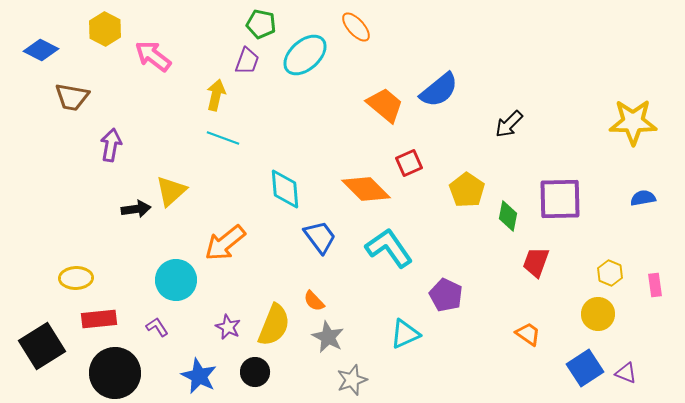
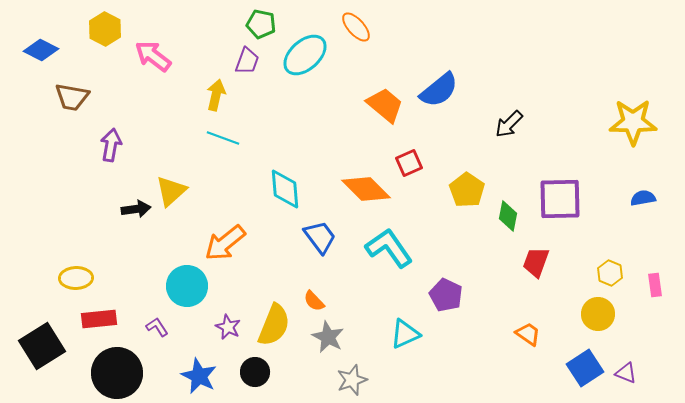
cyan circle at (176, 280): moved 11 px right, 6 px down
black circle at (115, 373): moved 2 px right
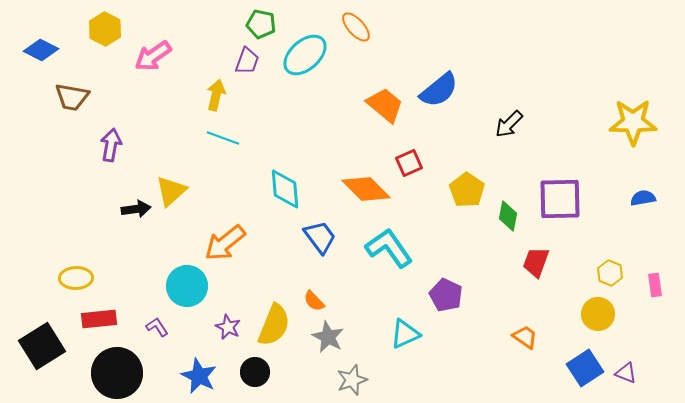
pink arrow at (153, 56): rotated 72 degrees counterclockwise
orange trapezoid at (528, 334): moved 3 px left, 3 px down
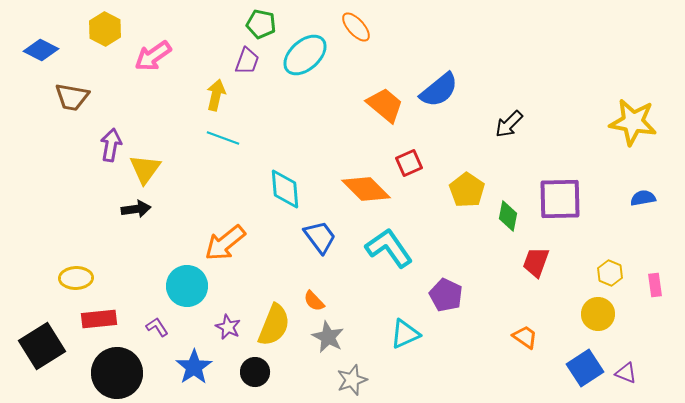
yellow star at (633, 122): rotated 9 degrees clockwise
yellow triangle at (171, 191): moved 26 px left, 22 px up; rotated 12 degrees counterclockwise
blue star at (199, 376): moved 5 px left, 9 px up; rotated 12 degrees clockwise
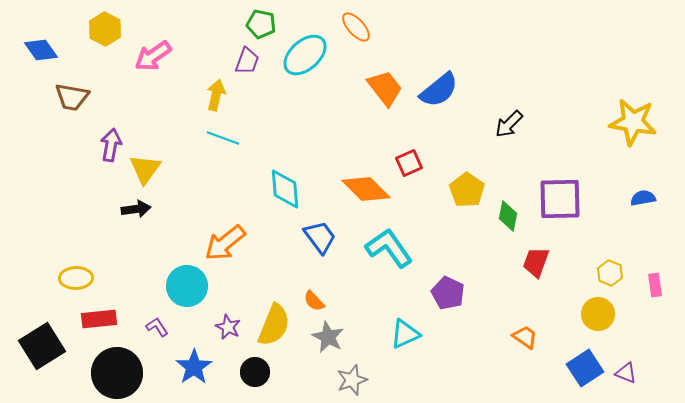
blue diamond at (41, 50): rotated 28 degrees clockwise
orange trapezoid at (385, 105): moved 17 px up; rotated 12 degrees clockwise
purple pentagon at (446, 295): moved 2 px right, 2 px up
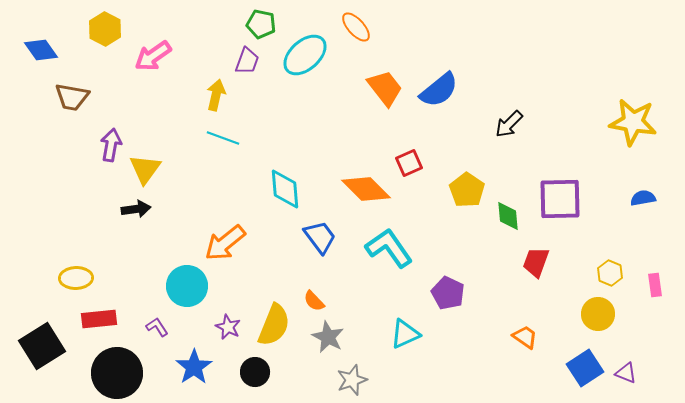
green diamond at (508, 216): rotated 16 degrees counterclockwise
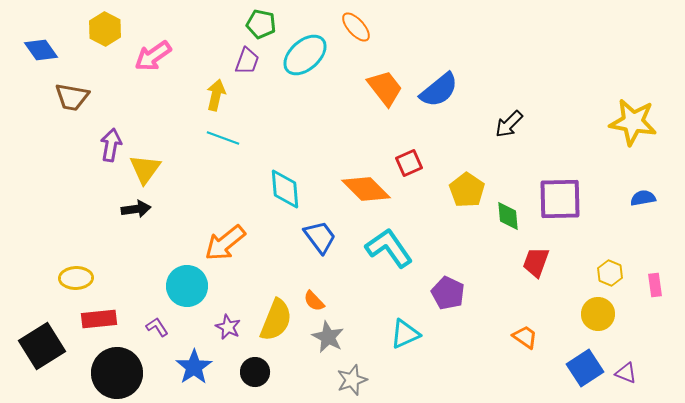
yellow semicircle at (274, 325): moved 2 px right, 5 px up
